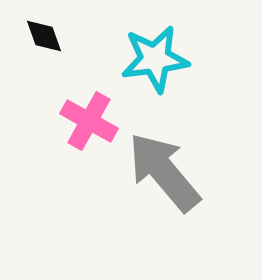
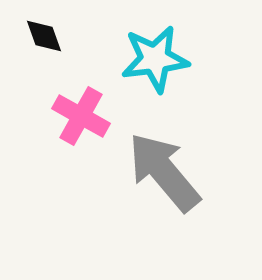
pink cross: moved 8 px left, 5 px up
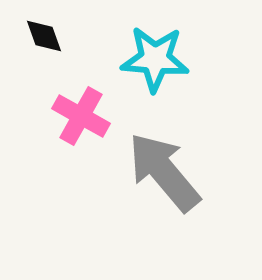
cyan star: rotated 12 degrees clockwise
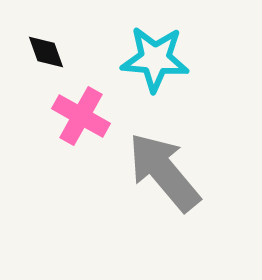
black diamond: moved 2 px right, 16 px down
